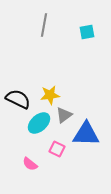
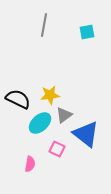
cyan ellipse: moved 1 px right
blue triangle: rotated 36 degrees clockwise
pink semicircle: rotated 119 degrees counterclockwise
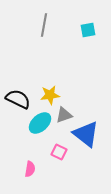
cyan square: moved 1 px right, 2 px up
gray triangle: rotated 18 degrees clockwise
pink square: moved 2 px right, 3 px down
pink semicircle: moved 5 px down
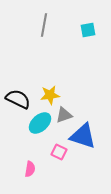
blue triangle: moved 3 px left, 2 px down; rotated 20 degrees counterclockwise
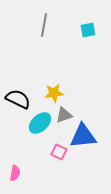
yellow star: moved 4 px right, 2 px up
blue triangle: rotated 24 degrees counterclockwise
pink semicircle: moved 15 px left, 4 px down
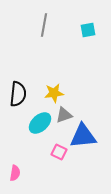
black semicircle: moved 5 px up; rotated 70 degrees clockwise
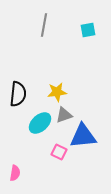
yellow star: moved 3 px right, 1 px up
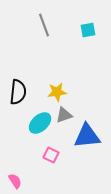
gray line: rotated 30 degrees counterclockwise
black semicircle: moved 2 px up
blue triangle: moved 4 px right
pink square: moved 8 px left, 3 px down
pink semicircle: moved 8 px down; rotated 42 degrees counterclockwise
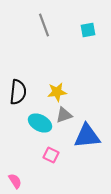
cyan ellipse: rotated 70 degrees clockwise
